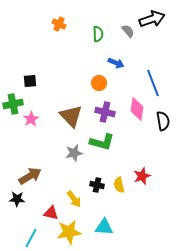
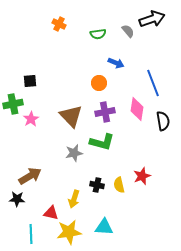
green semicircle: rotated 84 degrees clockwise
purple cross: rotated 24 degrees counterclockwise
yellow arrow: rotated 54 degrees clockwise
cyan line: moved 4 px up; rotated 30 degrees counterclockwise
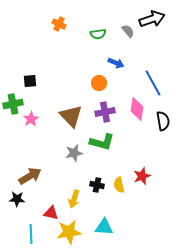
blue line: rotated 8 degrees counterclockwise
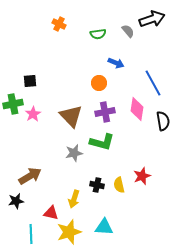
pink star: moved 2 px right, 5 px up
black star: moved 1 px left, 2 px down; rotated 14 degrees counterclockwise
yellow star: rotated 10 degrees counterclockwise
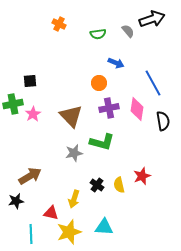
purple cross: moved 4 px right, 4 px up
black cross: rotated 24 degrees clockwise
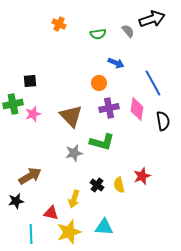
pink star: rotated 14 degrees clockwise
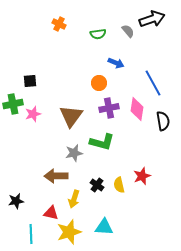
brown triangle: rotated 20 degrees clockwise
brown arrow: moved 26 px right; rotated 150 degrees counterclockwise
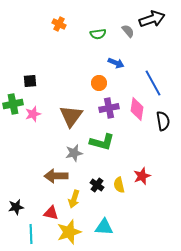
black star: moved 6 px down
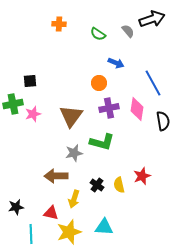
orange cross: rotated 24 degrees counterclockwise
green semicircle: rotated 42 degrees clockwise
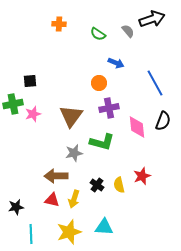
blue line: moved 2 px right
pink diamond: moved 18 px down; rotated 15 degrees counterclockwise
black semicircle: rotated 30 degrees clockwise
red triangle: moved 1 px right, 13 px up
